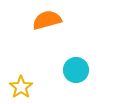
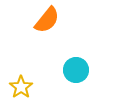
orange semicircle: rotated 144 degrees clockwise
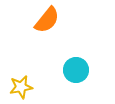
yellow star: rotated 25 degrees clockwise
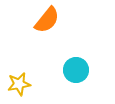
yellow star: moved 2 px left, 3 px up
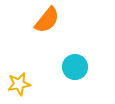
cyan circle: moved 1 px left, 3 px up
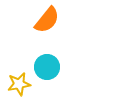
cyan circle: moved 28 px left
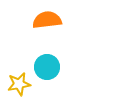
orange semicircle: rotated 136 degrees counterclockwise
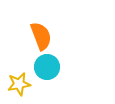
orange semicircle: moved 6 px left, 16 px down; rotated 76 degrees clockwise
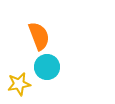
orange semicircle: moved 2 px left
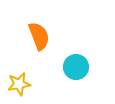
cyan circle: moved 29 px right
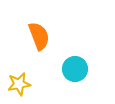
cyan circle: moved 1 px left, 2 px down
